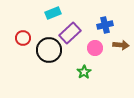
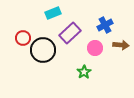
blue cross: rotated 14 degrees counterclockwise
black circle: moved 6 px left
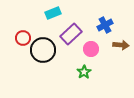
purple rectangle: moved 1 px right, 1 px down
pink circle: moved 4 px left, 1 px down
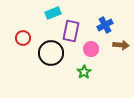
purple rectangle: moved 3 px up; rotated 35 degrees counterclockwise
black circle: moved 8 px right, 3 px down
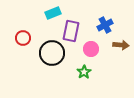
black circle: moved 1 px right
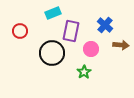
blue cross: rotated 21 degrees counterclockwise
red circle: moved 3 px left, 7 px up
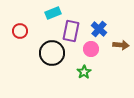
blue cross: moved 6 px left, 4 px down
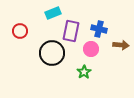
blue cross: rotated 28 degrees counterclockwise
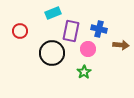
pink circle: moved 3 px left
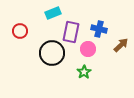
purple rectangle: moved 1 px down
brown arrow: rotated 49 degrees counterclockwise
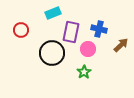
red circle: moved 1 px right, 1 px up
